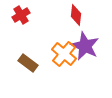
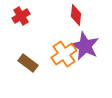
red cross: moved 1 px down
orange cross: rotated 15 degrees clockwise
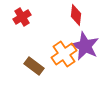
red cross: moved 1 px right, 1 px down
brown rectangle: moved 6 px right, 3 px down
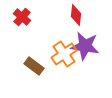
red cross: rotated 18 degrees counterclockwise
purple star: rotated 16 degrees counterclockwise
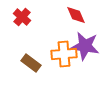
red diamond: rotated 30 degrees counterclockwise
orange cross: rotated 30 degrees clockwise
brown rectangle: moved 3 px left, 3 px up
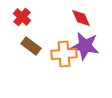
red diamond: moved 5 px right, 3 px down
brown rectangle: moved 17 px up
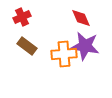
red cross: rotated 24 degrees clockwise
brown rectangle: moved 4 px left
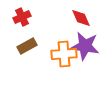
brown rectangle: rotated 66 degrees counterclockwise
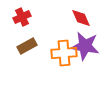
orange cross: moved 1 px up
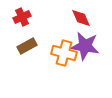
orange cross: rotated 20 degrees clockwise
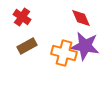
red cross: rotated 30 degrees counterclockwise
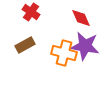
red cross: moved 9 px right, 5 px up
brown rectangle: moved 2 px left, 1 px up
